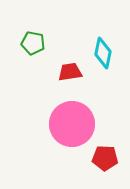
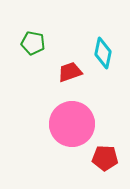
red trapezoid: rotated 10 degrees counterclockwise
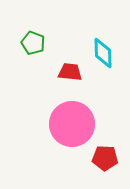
green pentagon: rotated 10 degrees clockwise
cyan diamond: rotated 12 degrees counterclockwise
red trapezoid: rotated 25 degrees clockwise
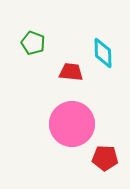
red trapezoid: moved 1 px right
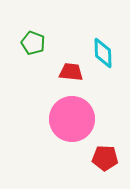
pink circle: moved 5 px up
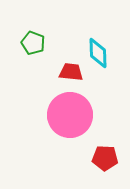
cyan diamond: moved 5 px left
pink circle: moved 2 px left, 4 px up
